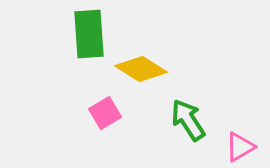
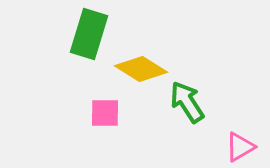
green rectangle: rotated 21 degrees clockwise
pink square: rotated 32 degrees clockwise
green arrow: moved 1 px left, 18 px up
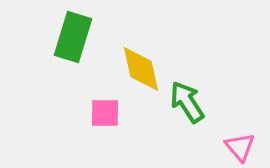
green rectangle: moved 16 px left, 3 px down
yellow diamond: rotated 45 degrees clockwise
pink triangle: rotated 40 degrees counterclockwise
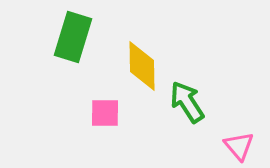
yellow diamond: moved 1 px right, 3 px up; rotated 12 degrees clockwise
pink triangle: moved 1 px left, 1 px up
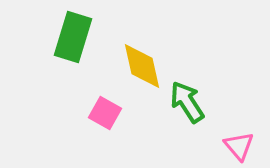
yellow diamond: rotated 12 degrees counterclockwise
pink square: rotated 28 degrees clockwise
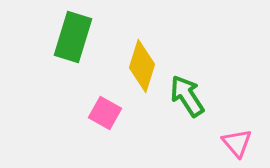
yellow diamond: rotated 30 degrees clockwise
green arrow: moved 6 px up
pink triangle: moved 2 px left, 3 px up
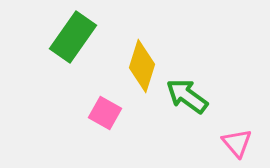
green rectangle: rotated 18 degrees clockwise
green arrow: rotated 21 degrees counterclockwise
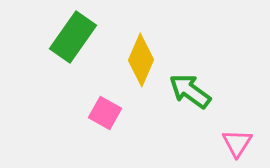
yellow diamond: moved 1 px left, 6 px up; rotated 6 degrees clockwise
green arrow: moved 3 px right, 5 px up
pink triangle: rotated 12 degrees clockwise
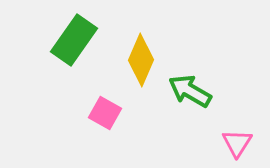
green rectangle: moved 1 px right, 3 px down
green arrow: rotated 6 degrees counterclockwise
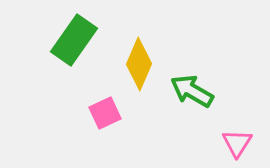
yellow diamond: moved 2 px left, 4 px down
green arrow: moved 2 px right
pink square: rotated 36 degrees clockwise
